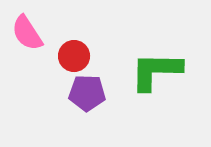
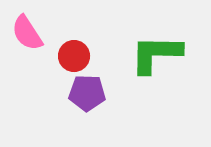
green L-shape: moved 17 px up
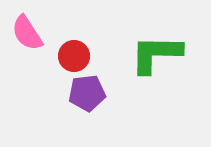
purple pentagon: rotated 9 degrees counterclockwise
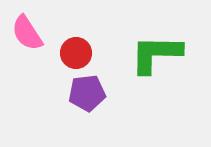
red circle: moved 2 px right, 3 px up
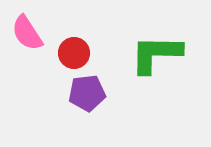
red circle: moved 2 px left
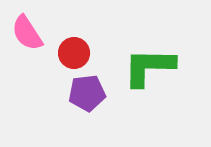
green L-shape: moved 7 px left, 13 px down
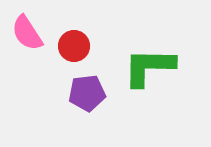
red circle: moved 7 px up
